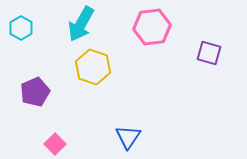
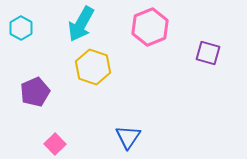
pink hexagon: moved 2 px left; rotated 15 degrees counterclockwise
purple square: moved 1 px left
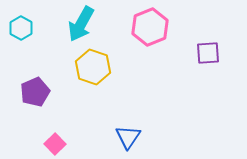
purple square: rotated 20 degrees counterclockwise
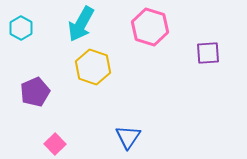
pink hexagon: rotated 21 degrees counterclockwise
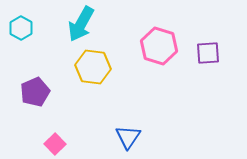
pink hexagon: moved 9 px right, 19 px down
yellow hexagon: rotated 12 degrees counterclockwise
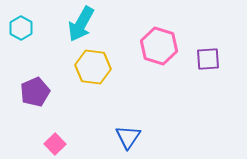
purple square: moved 6 px down
